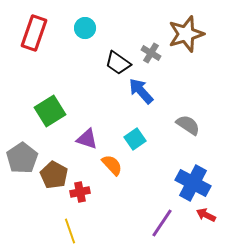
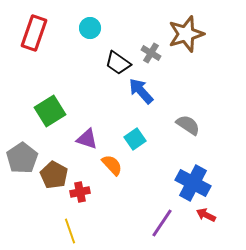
cyan circle: moved 5 px right
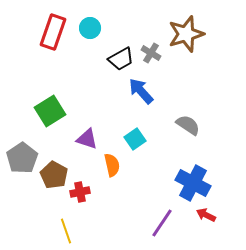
red rectangle: moved 19 px right, 1 px up
black trapezoid: moved 3 px right, 4 px up; rotated 64 degrees counterclockwise
orange semicircle: rotated 30 degrees clockwise
yellow line: moved 4 px left
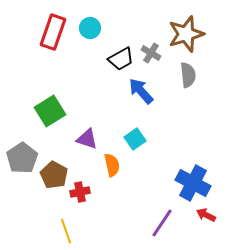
gray semicircle: moved 50 px up; rotated 50 degrees clockwise
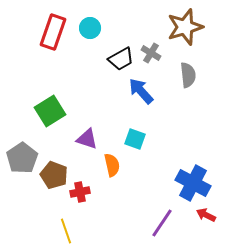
brown star: moved 1 px left, 7 px up
cyan square: rotated 35 degrees counterclockwise
brown pentagon: rotated 8 degrees counterclockwise
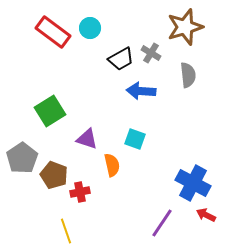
red rectangle: rotated 72 degrees counterclockwise
blue arrow: rotated 44 degrees counterclockwise
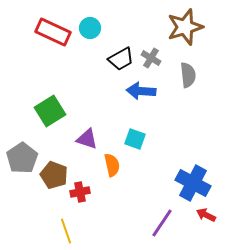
red rectangle: rotated 12 degrees counterclockwise
gray cross: moved 5 px down
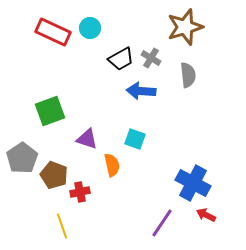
green square: rotated 12 degrees clockwise
yellow line: moved 4 px left, 5 px up
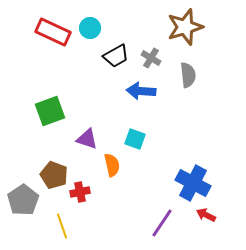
black trapezoid: moved 5 px left, 3 px up
gray pentagon: moved 1 px right, 42 px down
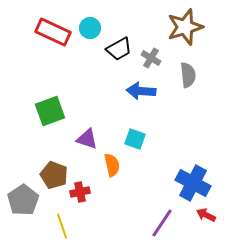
black trapezoid: moved 3 px right, 7 px up
